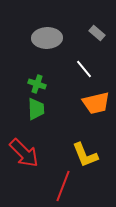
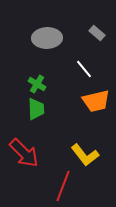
green cross: rotated 12 degrees clockwise
orange trapezoid: moved 2 px up
yellow L-shape: rotated 16 degrees counterclockwise
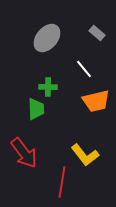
gray ellipse: rotated 48 degrees counterclockwise
green cross: moved 11 px right, 3 px down; rotated 30 degrees counterclockwise
red arrow: rotated 8 degrees clockwise
red line: moved 1 px left, 4 px up; rotated 12 degrees counterclockwise
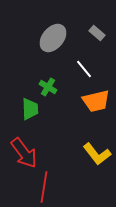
gray ellipse: moved 6 px right
green cross: rotated 30 degrees clockwise
green trapezoid: moved 6 px left
yellow L-shape: moved 12 px right, 1 px up
red line: moved 18 px left, 5 px down
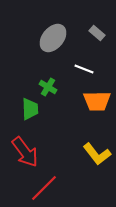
white line: rotated 30 degrees counterclockwise
orange trapezoid: moved 1 px right; rotated 12 degrees clockwise
red arrow: moved 1 px right, 1 px up
red line: moved 1 px down; rotated 36 degrees clockwise
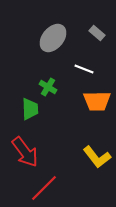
yellow L-shape: moved 3 px down
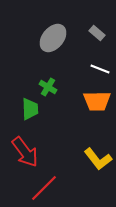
white line: moved 16 px right
yellow L-shape: moved 1 px right, 2 px down
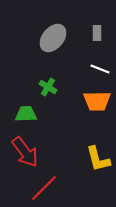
gray rectangle: rotated 49 degrees clockwise
green trapezoid: moved 4 px left, 5 px down; rotated 90 degrees counterclockwise
yellow L-shape: rotated 24 degrees clockwise
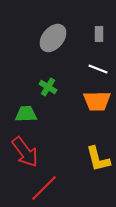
gray rectangle: moved 2 px right, 1 px down
white line: moved 2 px left
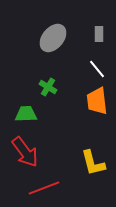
white line: moved 1 px left; rotated 30 degrees clockwise
orange trapezoid: rotated 84 degrees clockwise
yellow L-shape: moved 5 px left, 4 px down
red line: rotated 24 degrees clockwise
